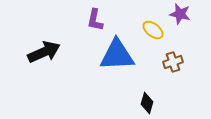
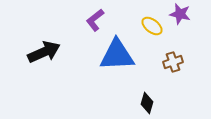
purple L-shape: rotated 40 degrees clockwise
yellow ellipse: moved 1 px left, 4 px up
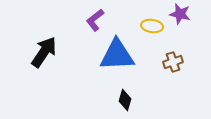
yellow ellipse: rotated 30 degrees counterclockwise
black arrow: rotated 32 degrees counterclockwise
black diamond: moved 22 px left, 3 px up
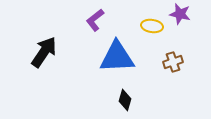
blue triangle: moved 2 px down
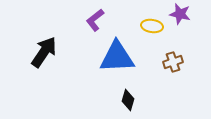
black diamond: moved 3 px right
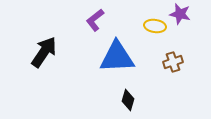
yellow ellipse: moved 3 px right
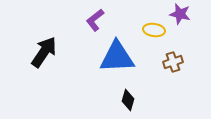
yellow ellipse: moved 1 px left, 4 px down
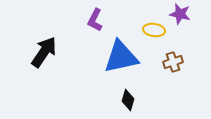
purple L-shape: rotated 25 degrees counterclockwise
blue triangle: moved 4 px right; rotated 9 degrees counterclockwise
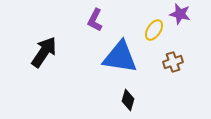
yellow ellipse: rotated 65 degrees counterclockwise
blue triangle: moved 1 px left; rotated 21 degrees clockwise
